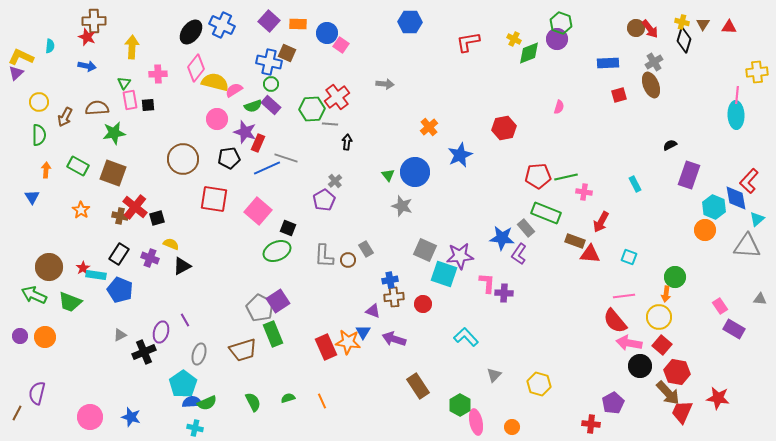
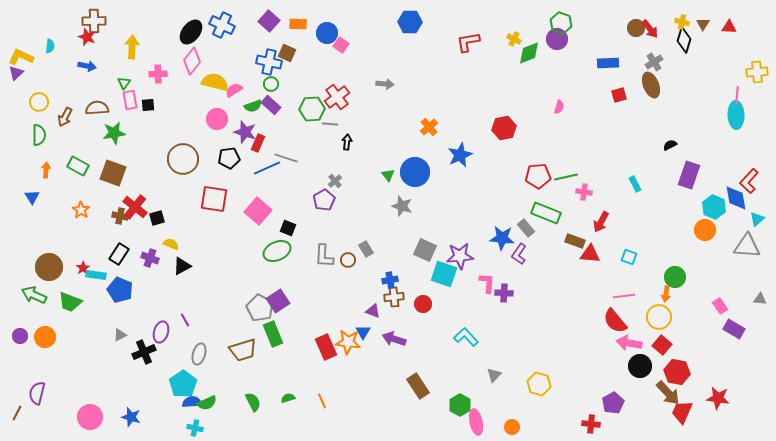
pink diamond at (196, 68): moved 4 px left, 7 px up
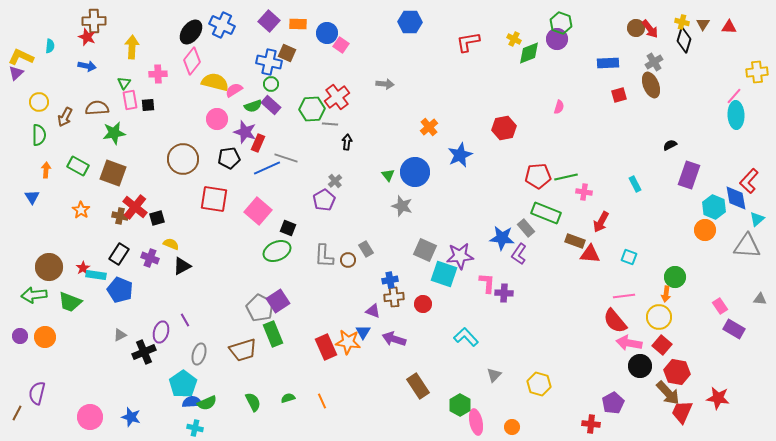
pink line at (737, 95): moved 3 px left, 1 px down; rotated 36 degrees clockwise
green arrow at (34, 295): rotated 30 degrees counterclockwise
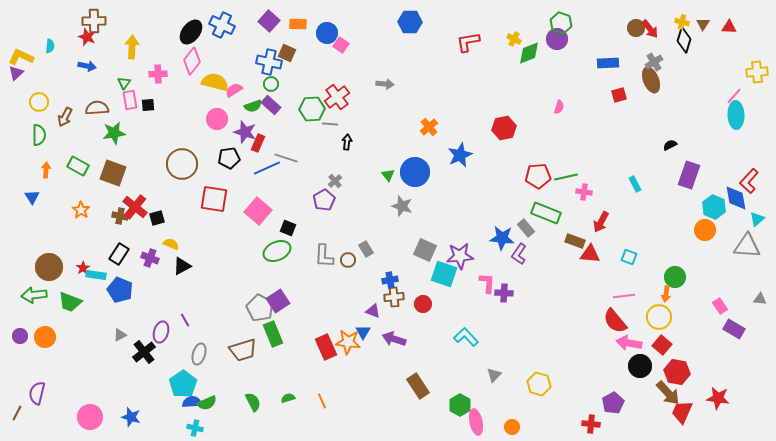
brown ellipse at (651, 85): moved 5 px up
brown circle at (183, 159): moved 1 px left, 5 px down
black cross at (144, 352): rotated 15 degrees counterclockwise
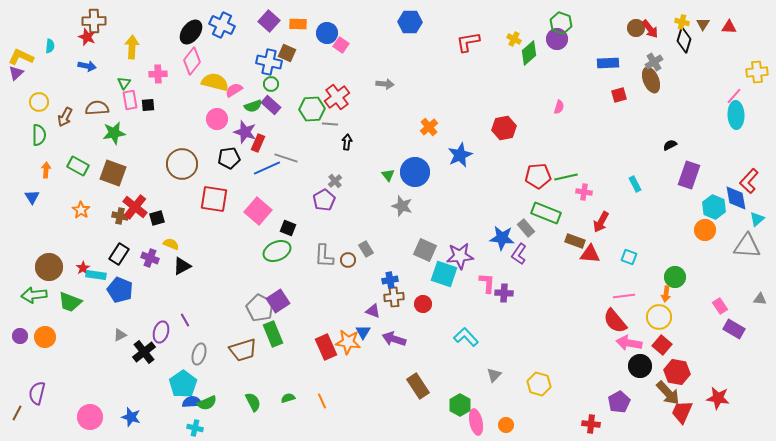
green diamond at (529, 53): rotated 20 degrees counterclockwise
purple pentagon at (613, 403): moved 6 px right, 1 px up
orange circle at (512, 427): moved 6 px left, 2 px up
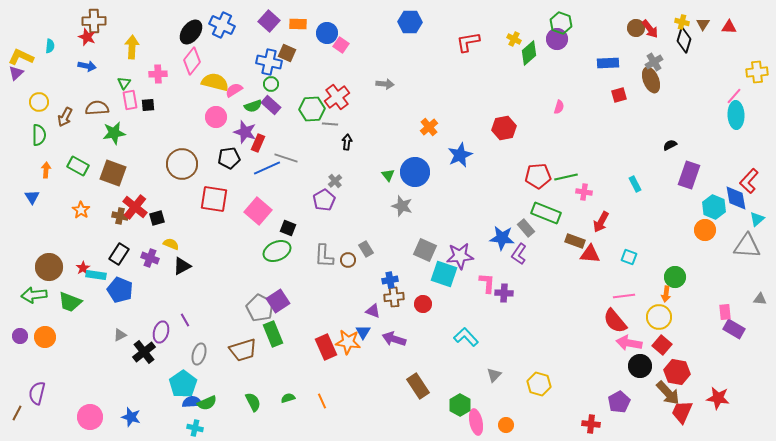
pink circle at (217, 119): moved 1 px left, 2 px up
pink rectangle at (720, 306): moved 5 px right, 6 px down; rotated 28 degrees clockwise
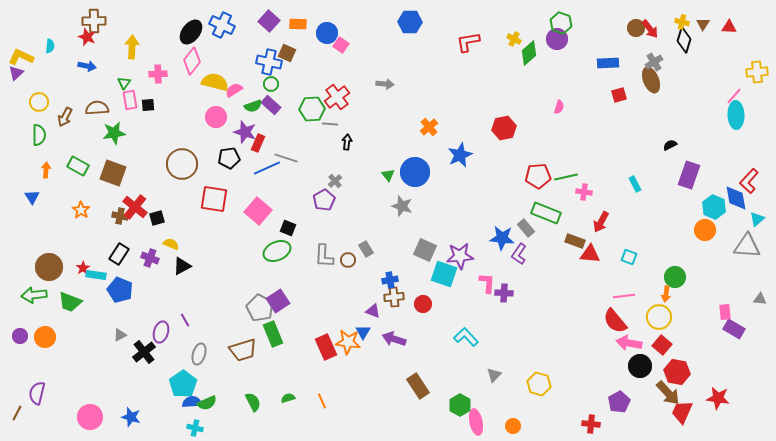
orange circle at (506, 425): moved 7 px right, 1 px down
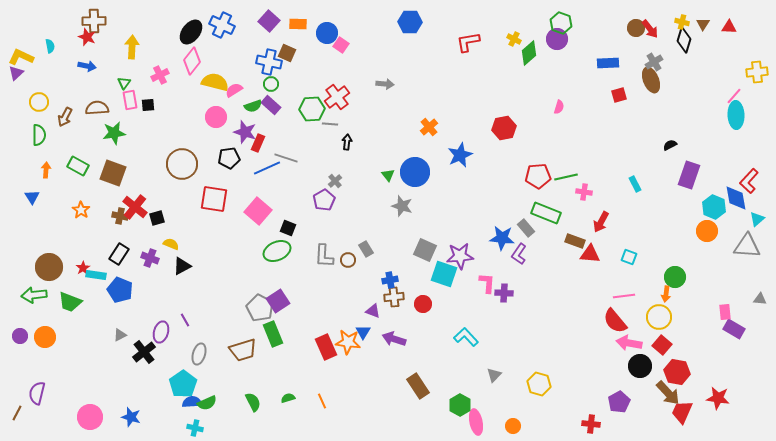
cyan semicircle at (50, 46): rotated 16 degrees counterclockwise
pink cross at (158, 74): moved 2 px right, 1 px down; rotated 24 degrees counterclockwise
orange circle at (705, 230): moved 2 px right, 1 px down
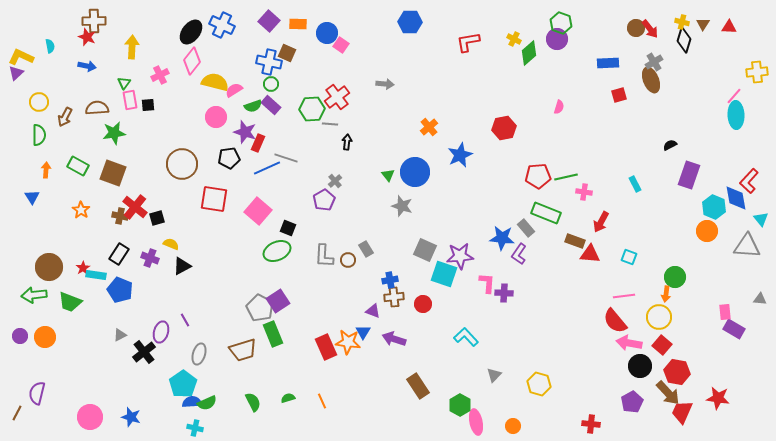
cyan triangle at (757, 219): moved 4 px right; rotated 28 degrees counterclockwise
purple pentagon at (619, 402): moved 13 px right
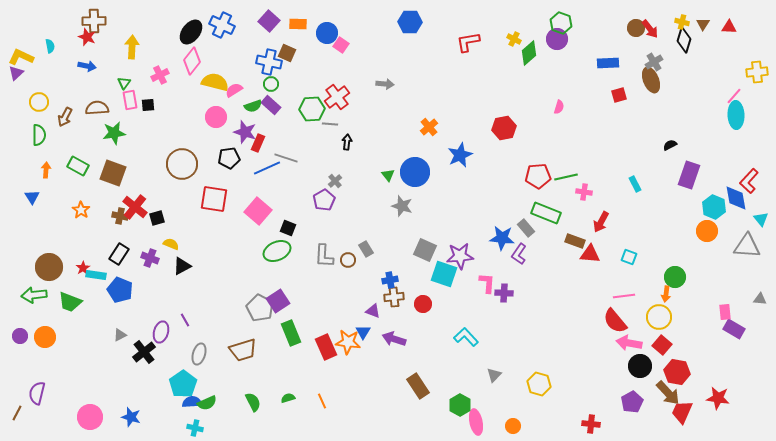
green rectangle at (273, 334): moved 18 px right, 1 px up
